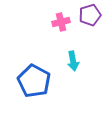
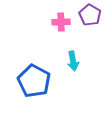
purple pentagon: rotated 25 degrees counterclockwise
pink cross: rotated 12 degrees clockwise
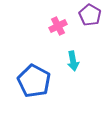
pink cross: moved 3 px left, 4 px down; rotated 24 degrees counterclockwise
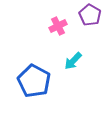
cyan arrow: rotated 54 degrees clockwise
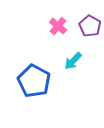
purple pentagon: moved 11 px down
pink cross: rotated 24 degrees counterclockwise
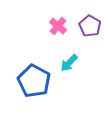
cyan arrow: moved 4 px left, 2 px down
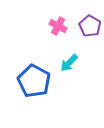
pink cross: rotated 12 degrees counterclockwise
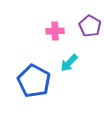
pink cross: moved 3 px left, 5 px down; rotated 30 degrees counterclockwise
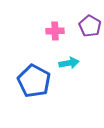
cyan arrow: rotated 144 degrees counterclockwise
